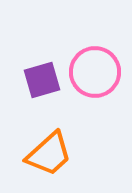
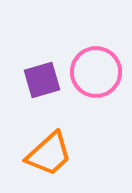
pink circle: moved 1 px right
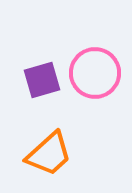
pink circle: moved 1 px left, 1 px down
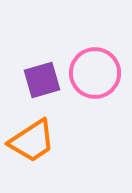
orange trapezoid: moved 17 px left, 13 px up; rotated 9 degrees clockwise
